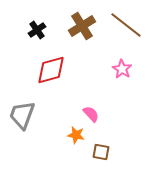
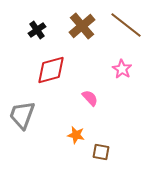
brown cross: rotated 8 degrees counterclockwise
pink semicircle: moved 1 px left, 16 px up
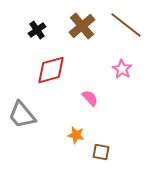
gray trapezoid: rotated 60 degrees counterclockwise
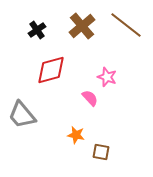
pink star: moved 15 px left, 8 px down; rotated 12 degrees counterclockwise
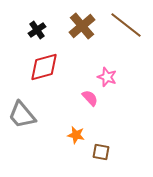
red diamond: moved 7 px left, 3 px up
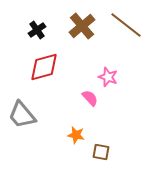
pink star: moved 1 px right
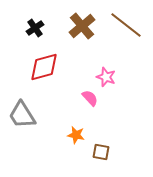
black cross: moved 2 px left, 2 px up
pink star: moved 2 px left
gray trapezoid: rotated 8 degrees clockwise
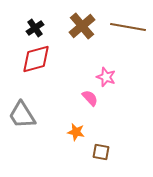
brown line: moved 2 px right, 2 px down; rotated 28 degrees counterclockwise
red diamond: moved 8 px left, 8 px up
orange star: moved 3 px up
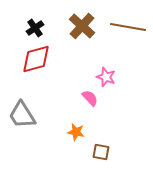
brown cross: rotated 8 degrees counterclockwise
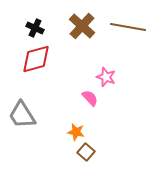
black cross: rotated 30 degrees counterclockwise
brown square: moved 15 px left; rotated 30 degrees clockwise
